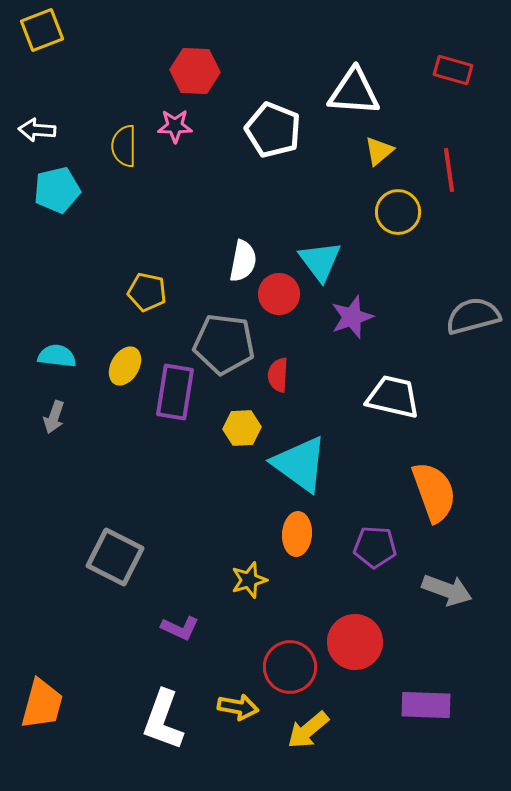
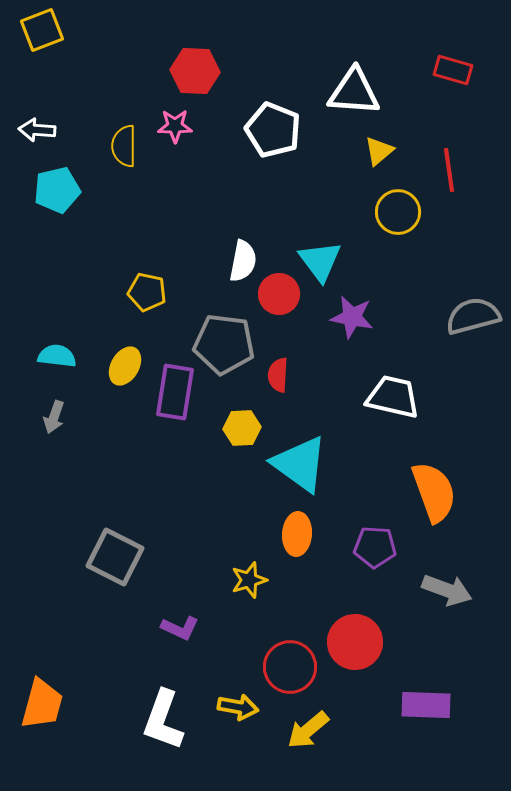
purple star at (352, 317): rotated 30 degrees clockwise
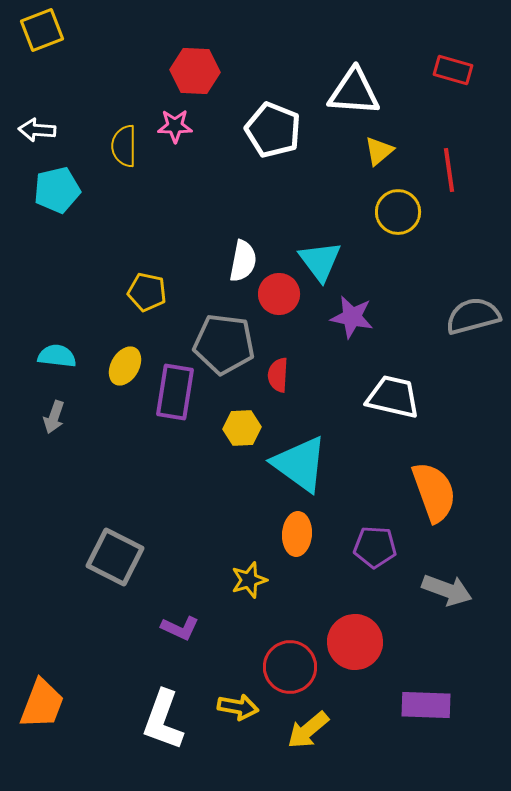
orange trapezoid at (42, 704): rotated 6 degrees clockwise
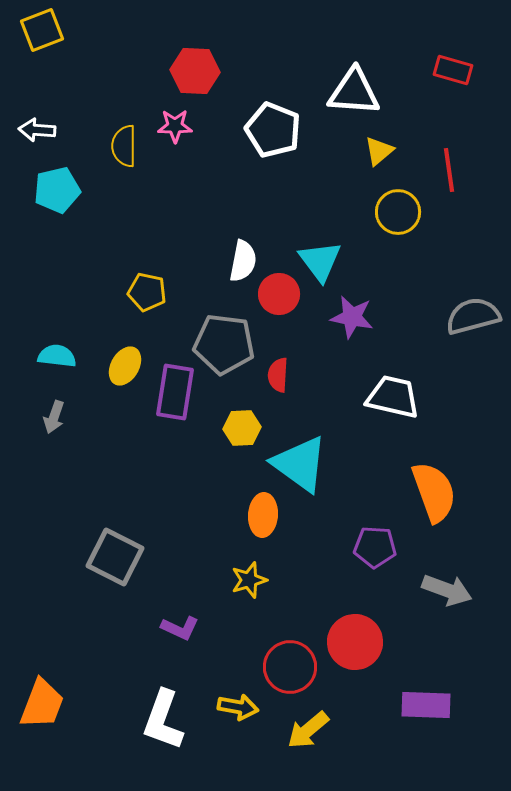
orange ellipse at (297, 534): moved 34 px left, 19 px up
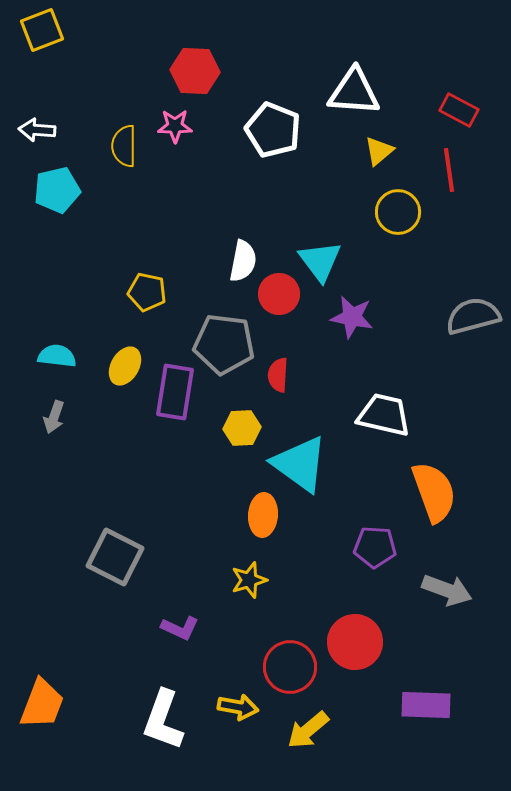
red rectangle at (453, 70): moved 6 px right, 40 px down; rotated 12 degrees clockwise
white trapezoid at (393, 397): moved 9 px left, 18 px down
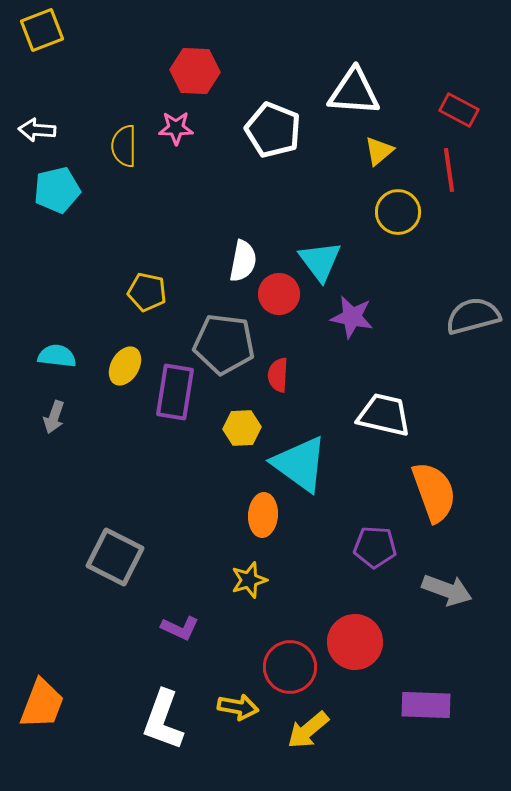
pink star at (175, 126): moved 1 px right, 2 px down
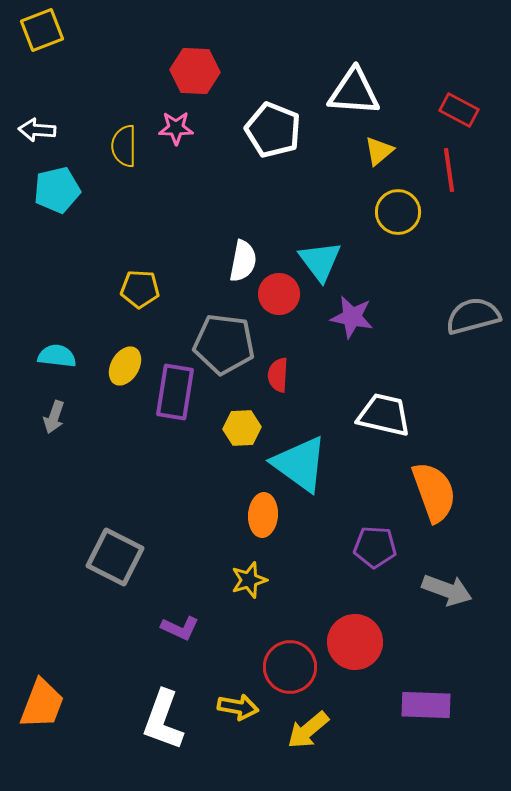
yellow pentagon at (147, 292): moved 7 px left, 3 px up; rotated 9 degrees counterclockwise
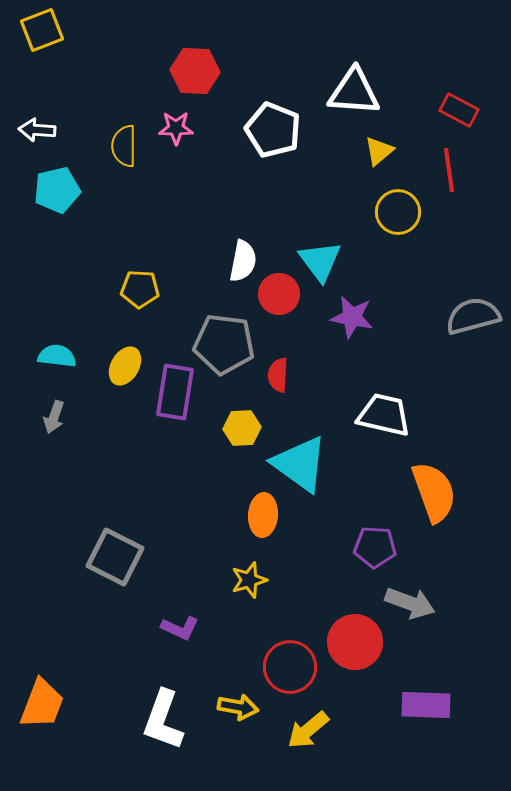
gray arrow at (447, 590): moved 37 px left, 13 px down
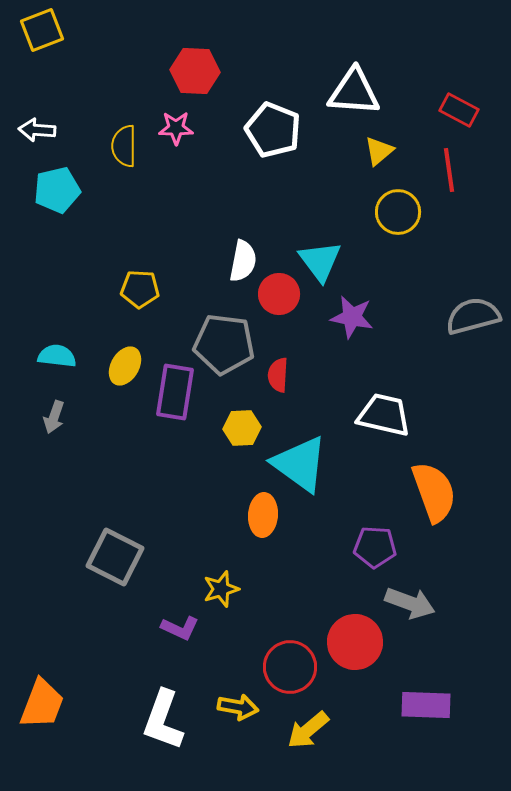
yellow star at (249, 580): moved 28 px left, 9 px down
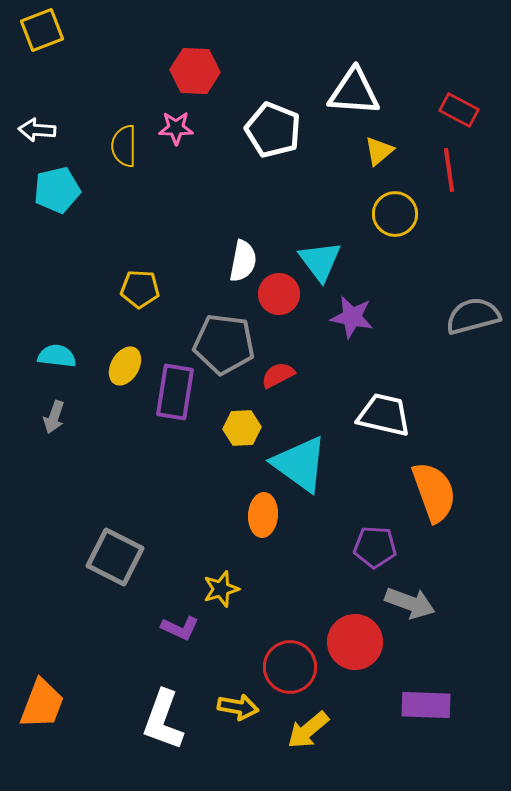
yellow circle at (398, 212): moved 3 px left, 2 px down
red semicircle at (278, 375): rotated 60 degrees clockwise
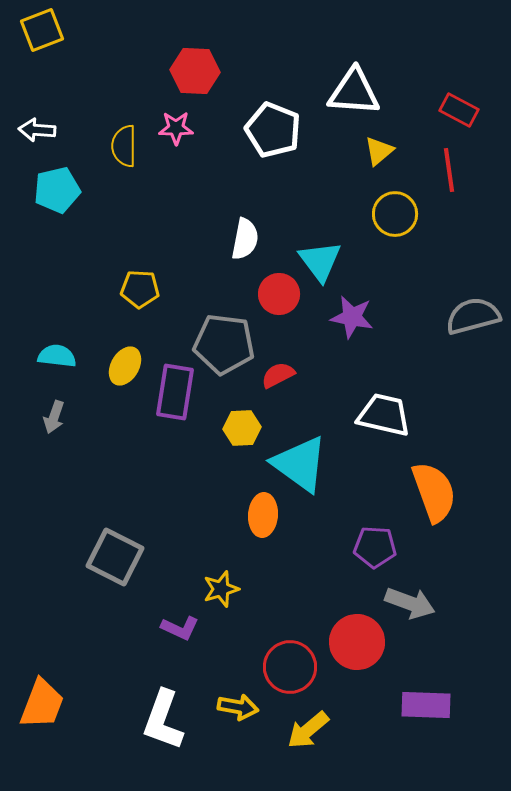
white semicircle at (243, 261): moved 2 px right, 22 px up
red circle at (355, 642): moved 2 px right
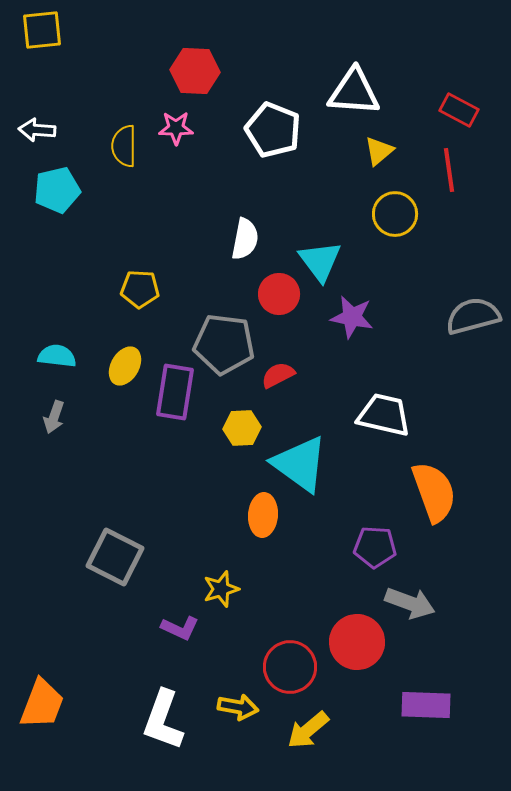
yellow square at (42, 30): rotated 15 degrees clockwise
